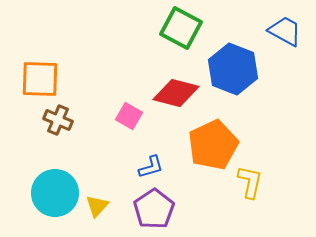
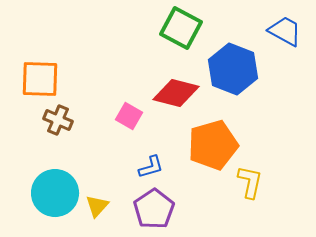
orange pentagon: rotated 9 degrees clockwise
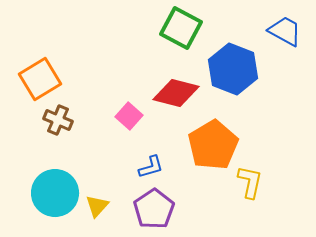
orange square: rotated 33 degrees counterclockwise
pink square: rotated 12 degrees clockwise
orange pentagon: rotated 15 degrees counterclockwise
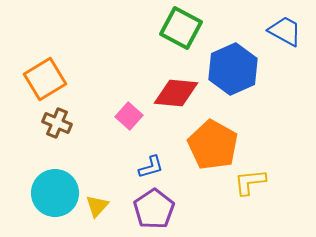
blue hexagon: rotated 15 degrees clockwise
orange square: moved 5 px right
red diamond: rotated 9 degrees counterclockwise
brown cross: moved 1 px left, 3 px down
orange pentagon: rotated 12 degrees counterclockwise
yellow L-shape: rotated 108 degrees counterclockwise
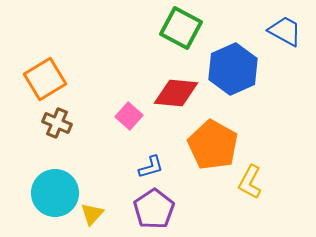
yellow L-shape: rotated 56 degrees counterclockwise
yellow triangle: moved 5 px left, 8 px down
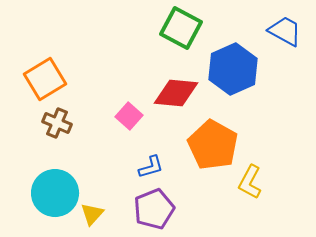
purple pentagon: rotated 12 degrees clockwise
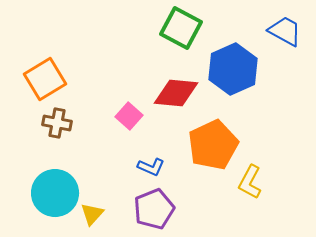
brown cross: rotated 12 degrees counterclockwise
orange pentagon: rotated 18 degrees clockwise
blue L-shape: rotated 40 degrees clockwise
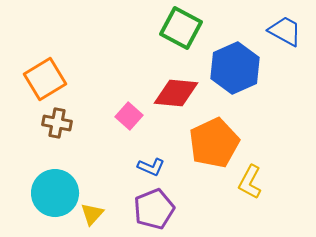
blue hexagon: moved 2 px right, 1 px up
orange pentagon: moved 1 px right, 2 px up
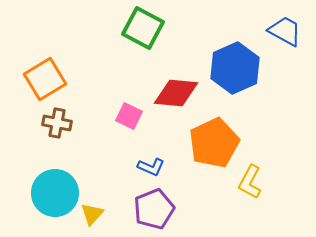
green square: moved 38 px left
pink square: rotated 16 degrees counterclockwise
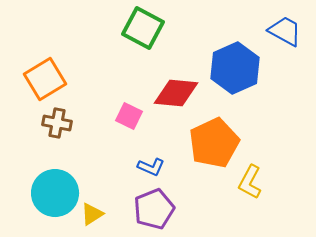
yellow triangle: rotated 15 degrees clockwise
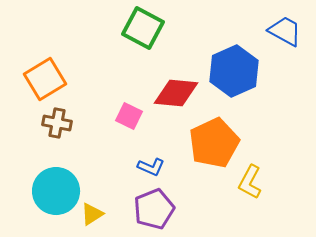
blue hexagon: moved 1 px left, 3 px down
cyan circle: moved 1 px right, 2 px up
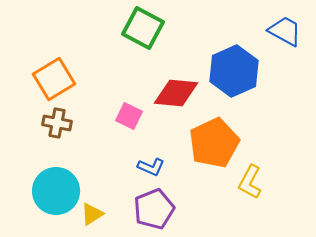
orange square: moved 9 px right
